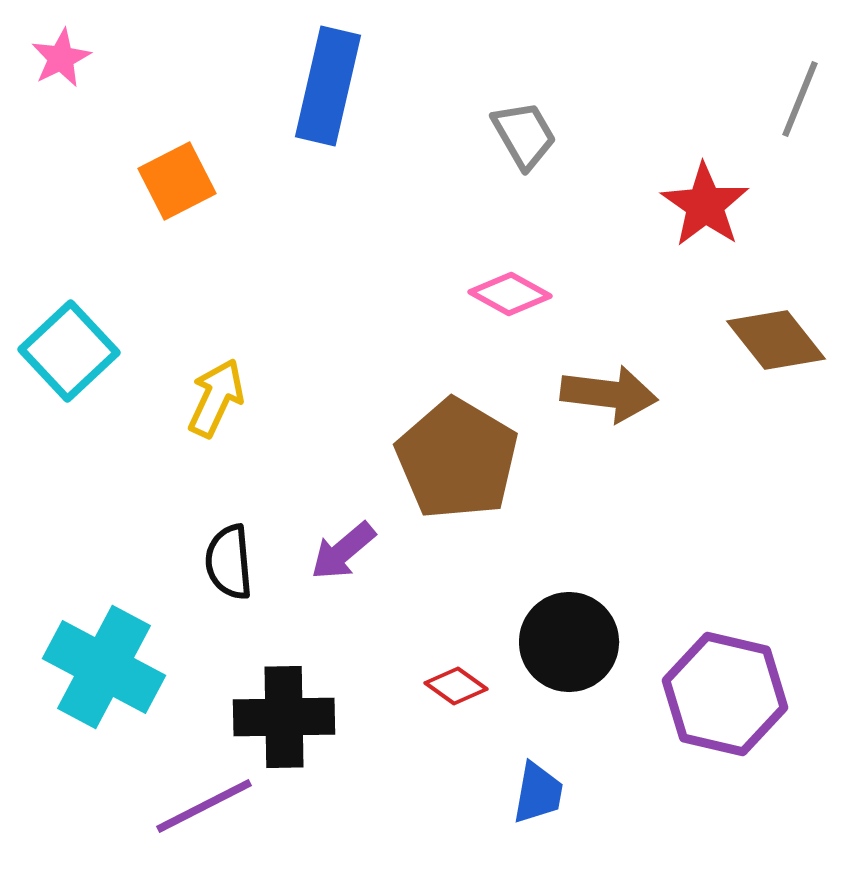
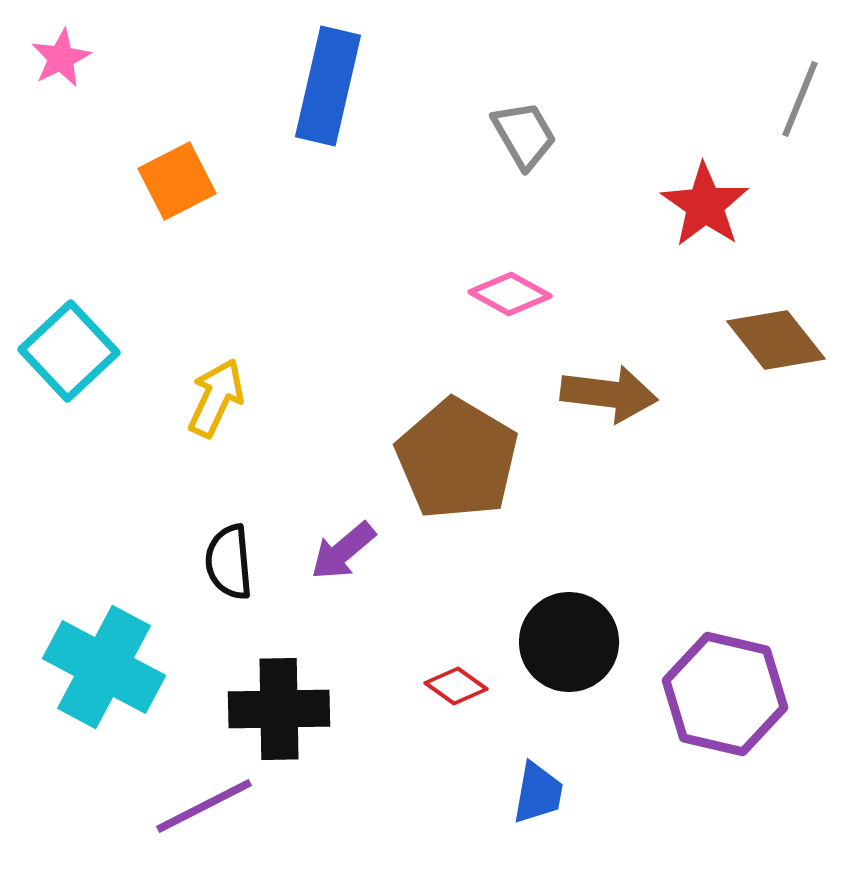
black cross: moved 5 px left, 8 px up
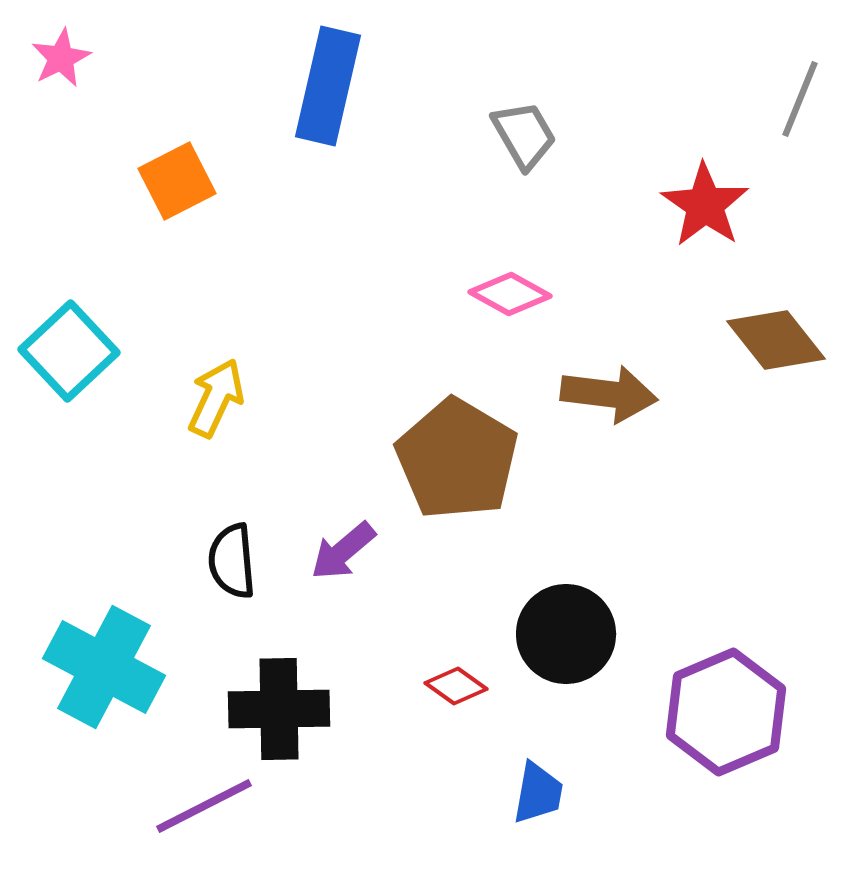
black semicircle: moved 3 px right, 1 px up
black circle: moved 3 px left, 8 px up
purple hexagon: moved 1 px right, 18 px down; rotated 24 degrees clockwise
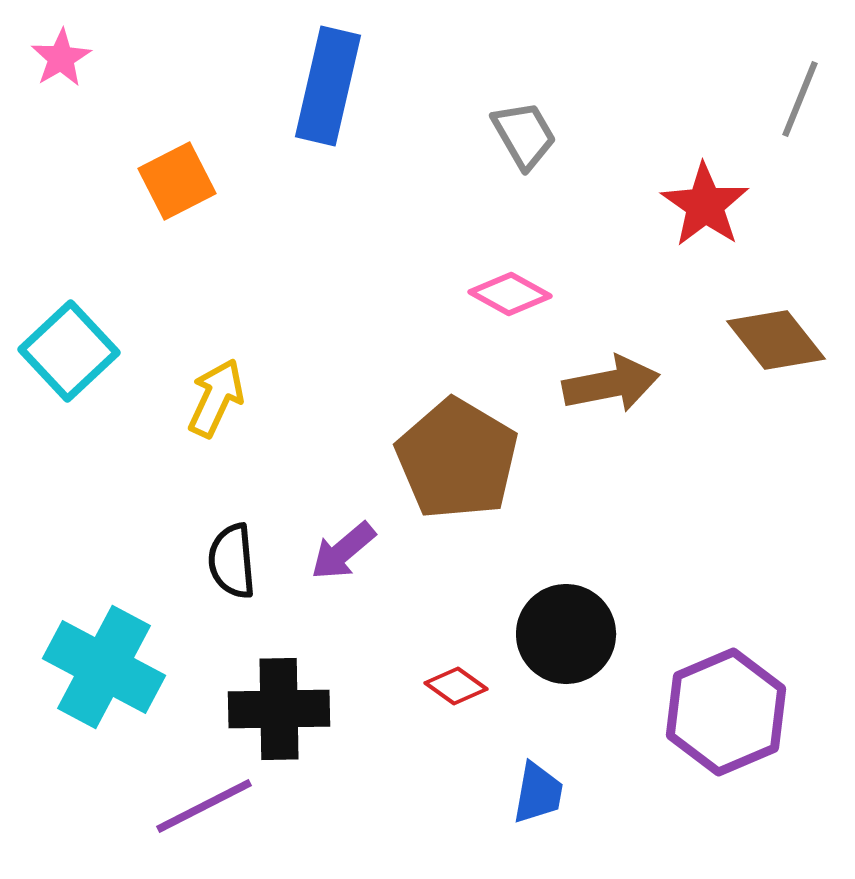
pink star: rotated 4 degrees counterclockwise
brown arrow: moved 2 px right, 10 px up; rotated 18 degrees counterclockwise
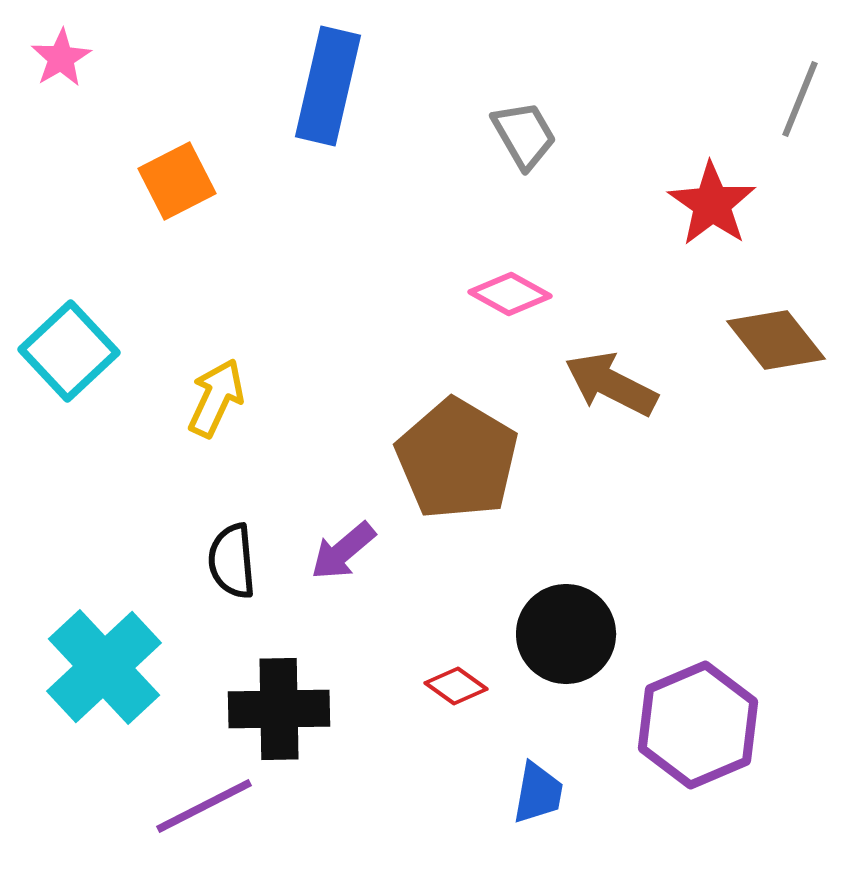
red star: moved 7 px right, 1 px up
brown arrow: rotated 142 degrees counterclockwise
cyan cross: rotated 19 degrees clockwise
purple hexagon: moved 28 px left, 13 px down
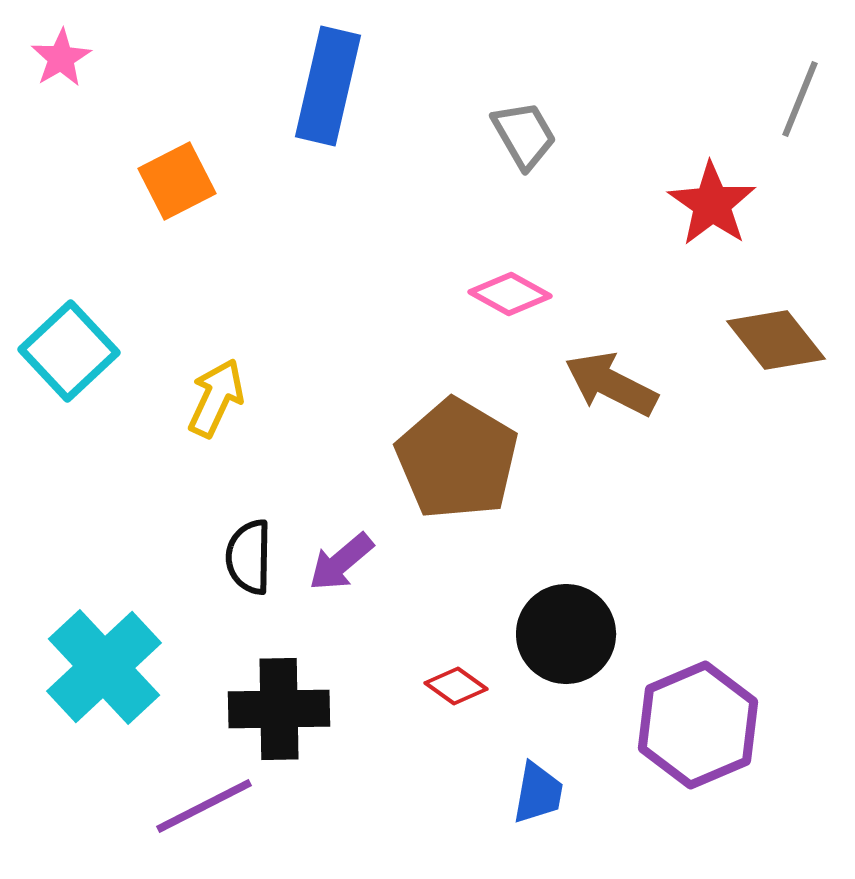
purple arrow: moved 2 px left, 11 px down
black semicircle: moved 17 px right, 4 px up; rotated 6 degrees clockwise
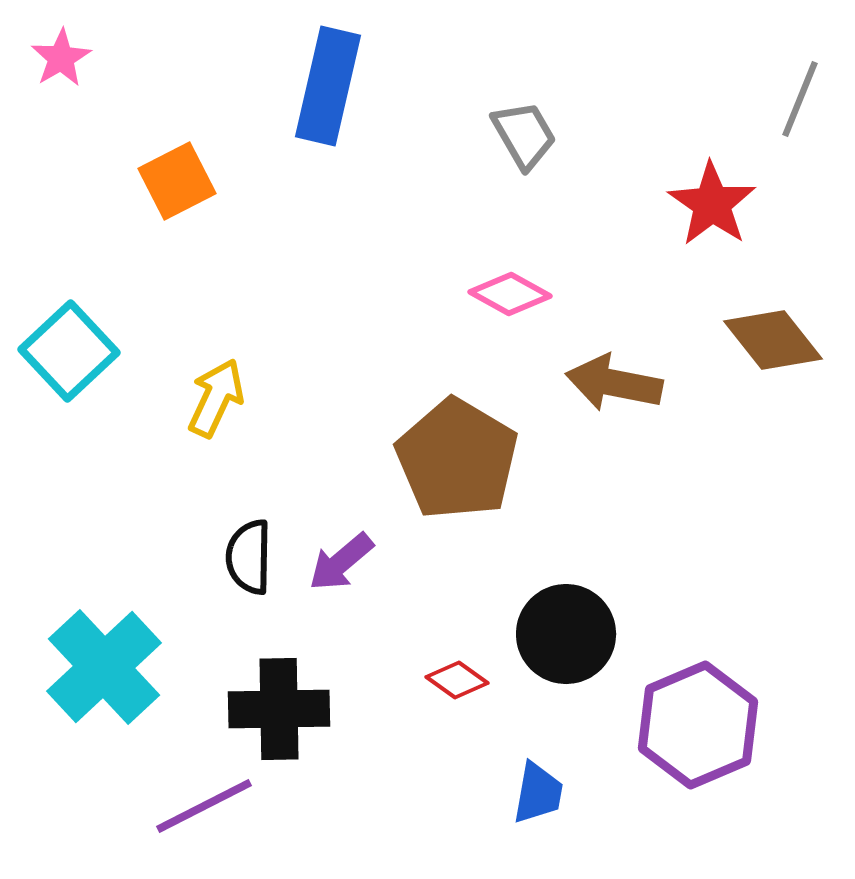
brown diamond: moved 3 px left
brown arrow: moved 3 px right, 1 px up; rotated 16 degrees counterclockwise
red diamond: moved 1 px right, 6 px up
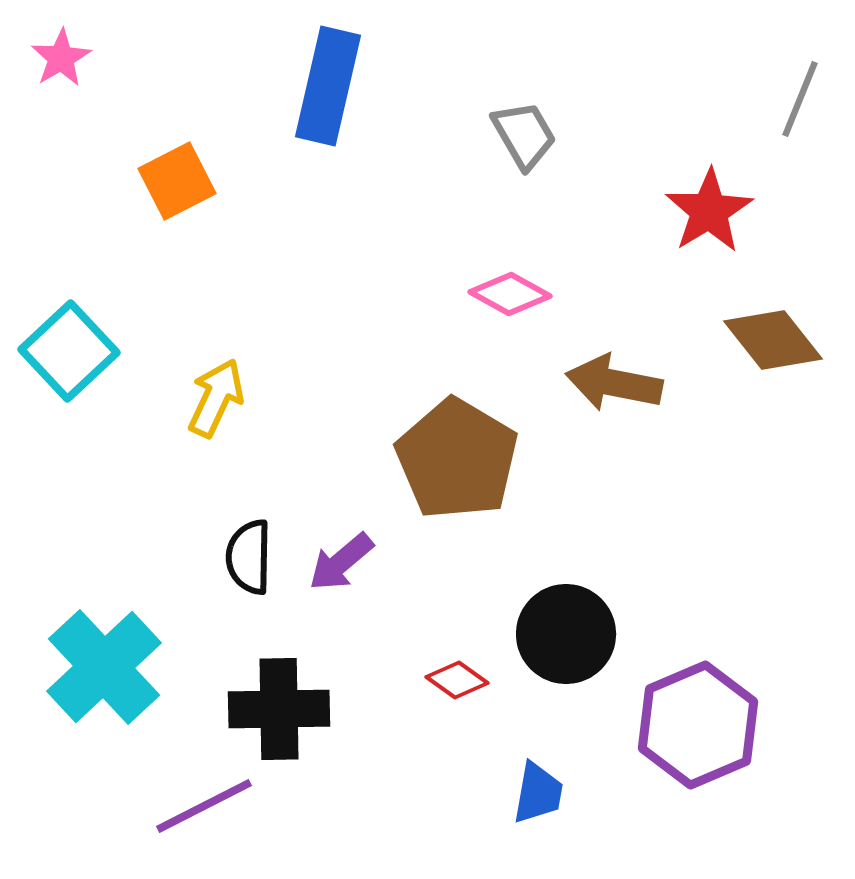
red star: moved 3 px left, 7 px down; rotated 6 degrees clockwise
